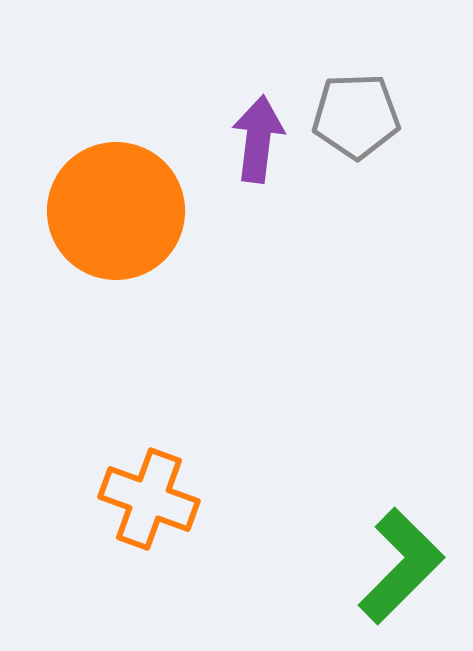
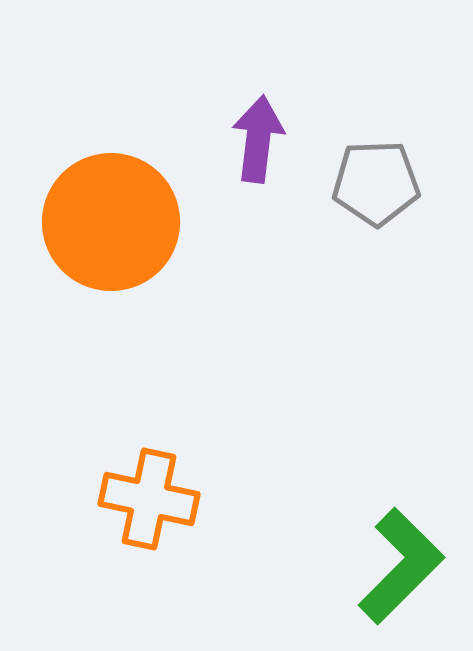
gray pentagon: moved 20 px right, 67 px down
orange circle: moved 5 px left, 11 px down
orange cross: rotated 8 degrees counterclockwise
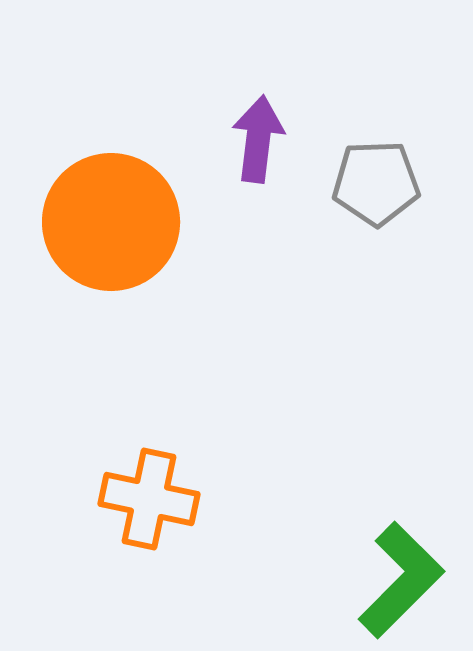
green L-shape: moved 14 px down
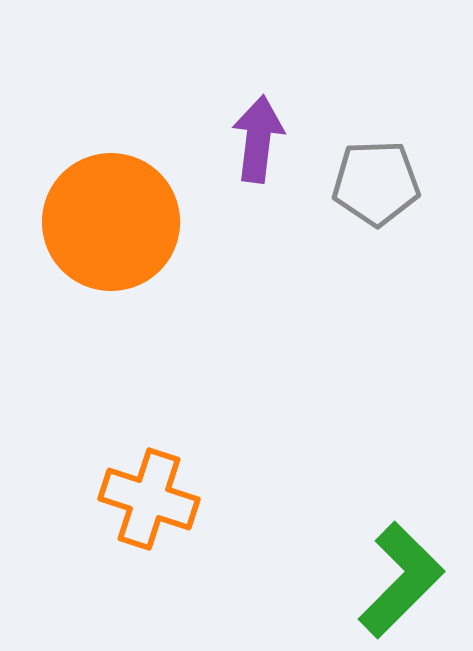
orange cross: rotated 6 degrees clockwise
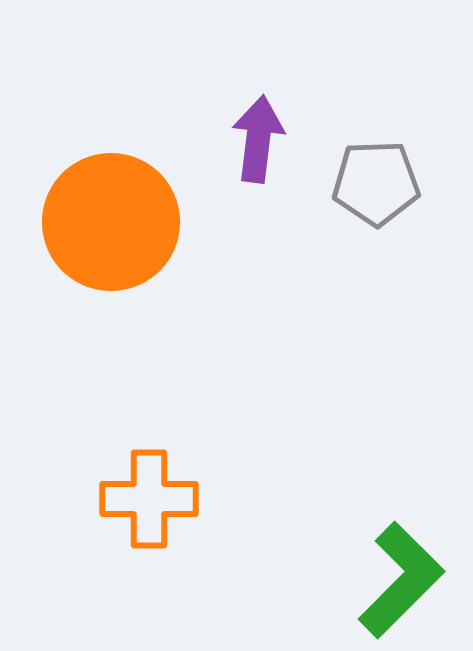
orange cross: rotated 18 degrees counterclockwise
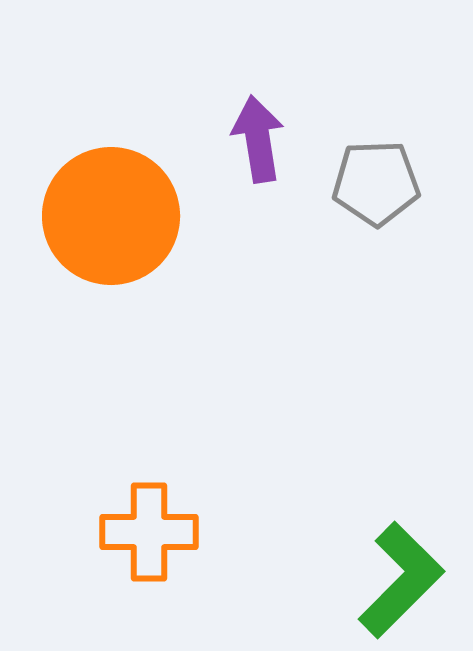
purple arrow: rotated 16 degrees counterclockwise
orange circle: moved 6 px up
orange cross: moved 33 px down
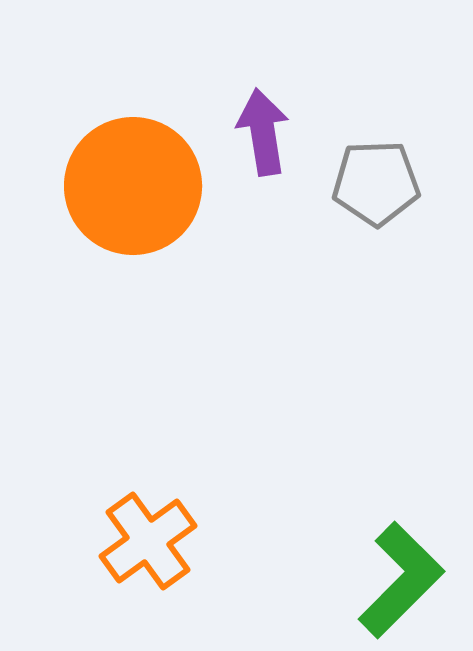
purple arrow: moved 5 px right, 7 px up
orange circle: moved 22 px right, 30 px up
orange cross: moved 1 px left, 9 px down; rotated 36 degrees counterclockwise
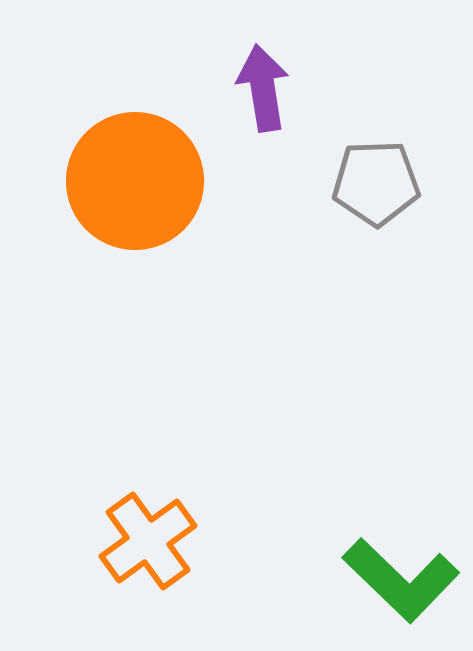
purple arrow: moved 44 px up
orange circle: moved 2 px right, 5 px up
green L-shape: rotated 89 degrees clockwise
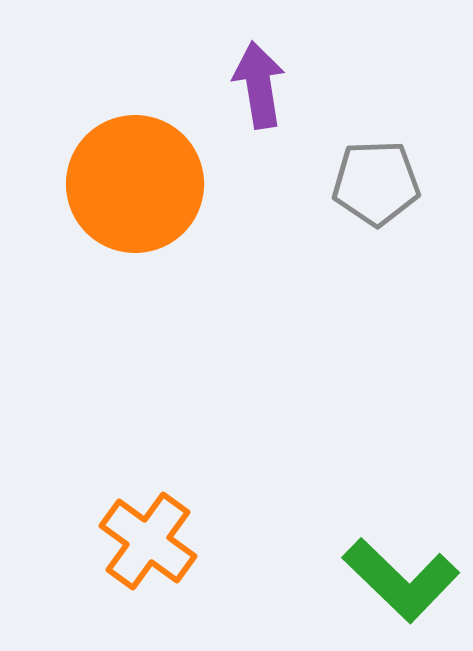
purple arrow: moved 4 px left, 3 px up
orange circle: moved 3 px down
orange cross: rotated 18 degrees counterclockwise
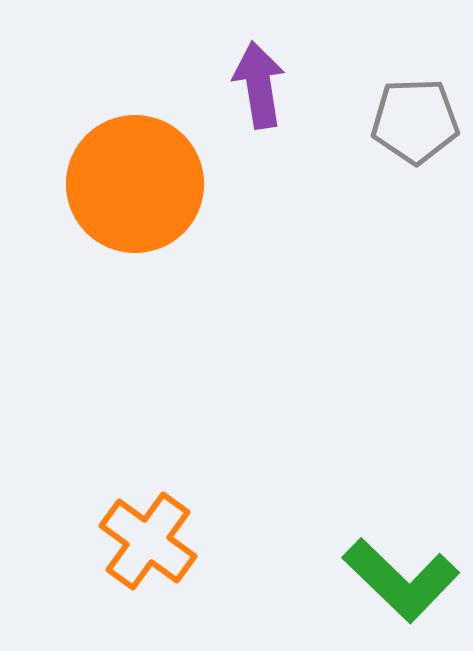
gray pentagon: moved 39 px right, 62 px up
